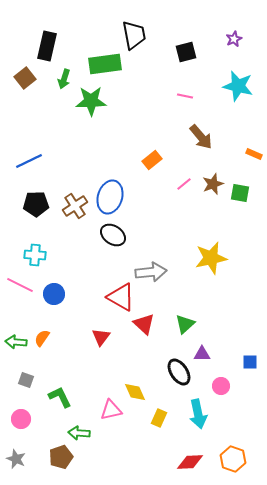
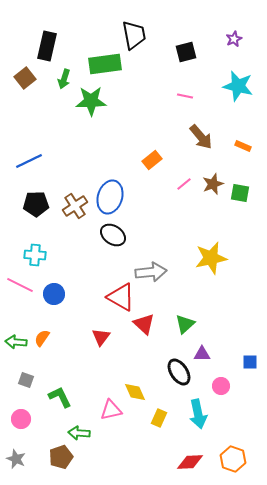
orange rectangle at (254, 154): moved 11 px left, 8 px up
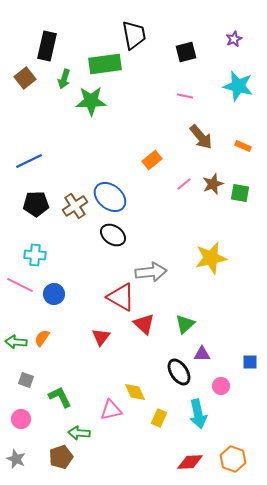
blue ellipse at (110, 197): rotated 68 degrees counterclockwise
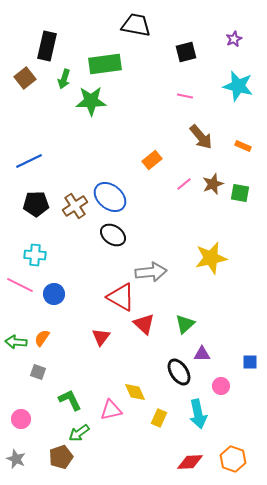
black trapezoid at (134, 35): moved 2 px right, 10 px up; rotated 68 degrees counterclockwise
gray square at (26, 380): moved 12 px right, 8 px up
green L-shape at (60, 397): moved 10 px right, 3 px down
green arrow at (79, 433): rotated 40 degrees counterclockwise
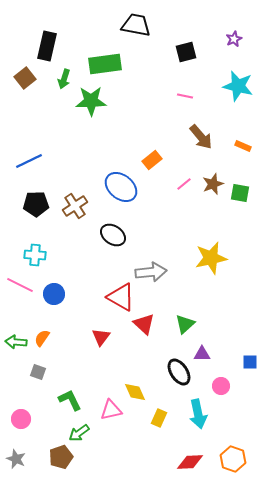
blue ellipse at (110, 197): moved 11 px right, 10 px up
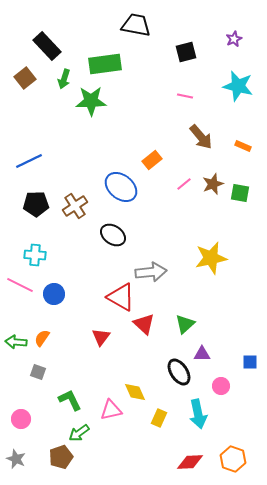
black rectangle at (47, 46): rotated 56 degrees counterclockwise
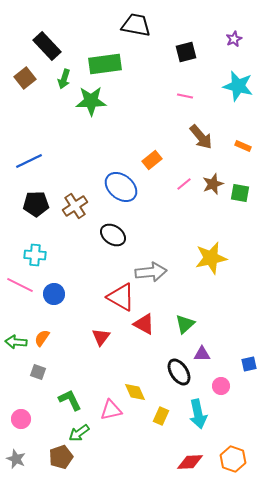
red triangle at (144, 324): rotated 15 degrees counterclockwise
blue square at (250, 362): moved 1 px left, 2 px down; rotated 14 degrees counterclockwise
yellow rectangle at (159, 418): moved 2 px right, 2 px up
